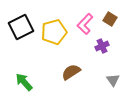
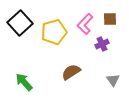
brown square: rotated 32 degrees counterclockwise
black square: moved 1 px left, 4 px up; rotated 15 degrees counterclockwise
purple cross: moved 2 px up
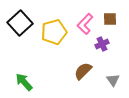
brown semicircle: moved 12 px right, 1 px up; rotated 12 degrees counterclockwise
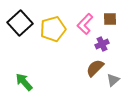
yellow pentagon: moved 1 px left, 3 px up
brown semicircle: moved 12 px right, 3 px up
gray triangle: rotated 24 degrees clockwise
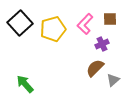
green arrow: moved 1 px right, 2 px down
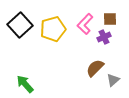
black square: moved 2 px down
purple cross: moved 2 px right, 7 px up
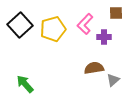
brown square: moved 6 px right, 6 px up
purple cross: rotated 24 degrees clockwise
brown semicircle: moved 1 px left; rotated 36 degrees clockwise
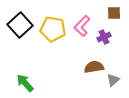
brown square: moved 2 px left
pink L-shape: moved 3 px left, 2 px down
yellow pentagon: rotated 25 degrees clockwise
purple cross: rotated 24 degrees counterclockwise
brown semicircle: moved 1 px up
green arrow: moved 1 px up
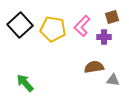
brown square: moved 2 px left, 4 px down; rotated 16 degrees counterclockwise
purple cross: rotated 24 degrees clockwise
gray triangle: rotated 48 degrees clockwise
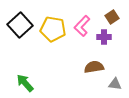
brown square: rotated 16 degrees counterclockwise
gray triangle: moved 2 px right, 4 px down
